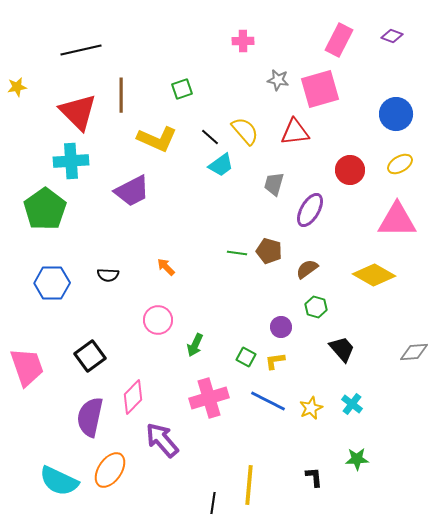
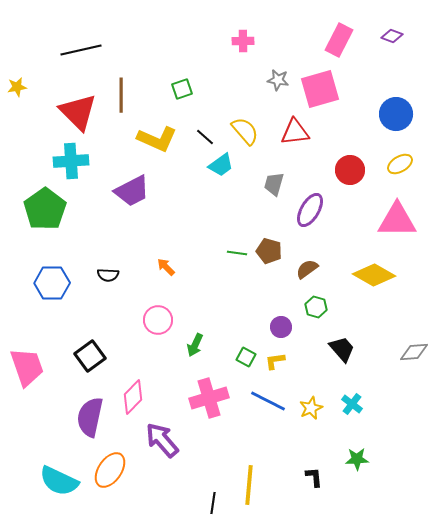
black line at (210, 137): moved 5 px left
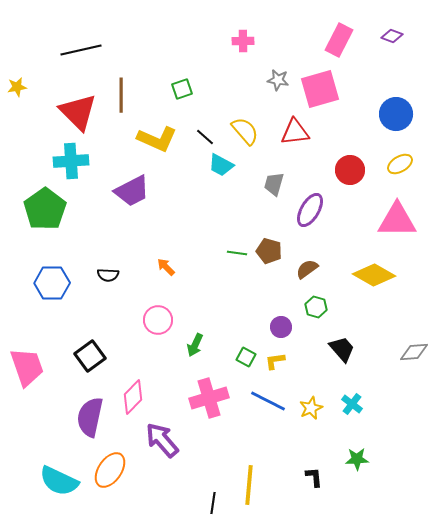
cyan trapezoid at (221, 165): rotated 64 degrees clockwise
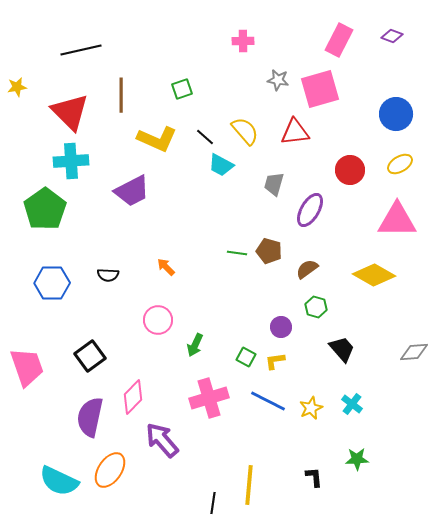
red triangle at (78, 112): moved 8 px left
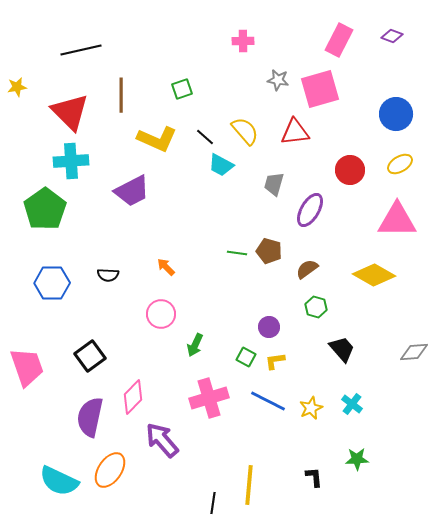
pink circle at (158, 320): moved 3 px right, 6 px up
purple circle at (281, 327): moved 12 px left
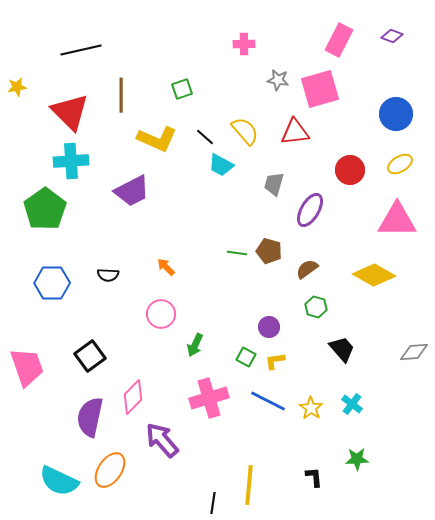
pink cross at (243, 41): moved 1 px right, 3 px down
yellow star at (311, 408): rotated 15 degrees counterclockwise
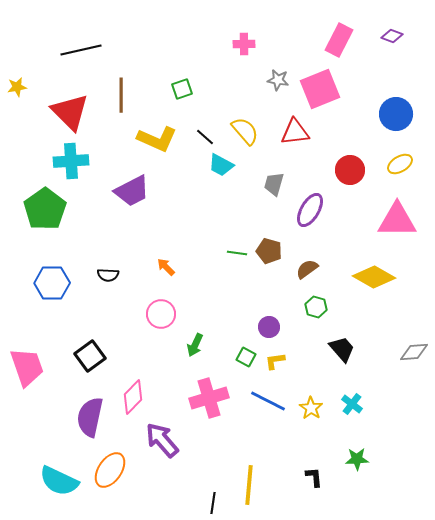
pink square at (320, 89): rotated 6 degrees counterclockwise
yellow diamond at (374, 275): moved 2 px down
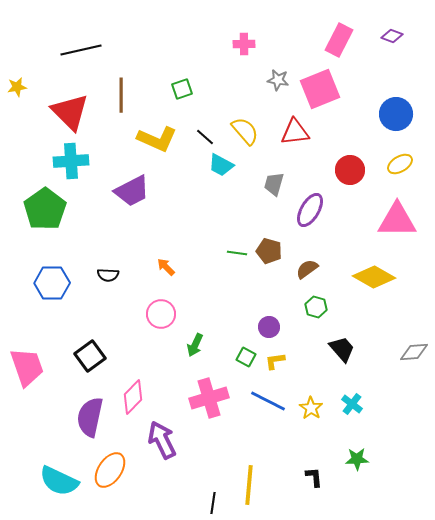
purple arrow at (162, 440): rotated 15 degrees clockwise
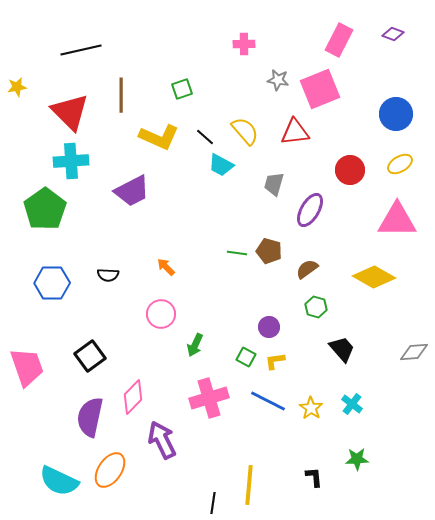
purple diamond at (392, 36): moved 1 px right, 2 px up
yellow L-shape at (157, 139): moved 2 px right, 2 px up
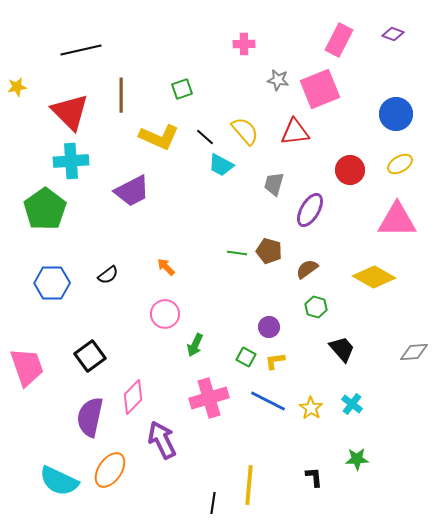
black semicircle at (108, 275): rotated 40 degrees counterclockwise
pink circle at (161, 314): moved 4 px right
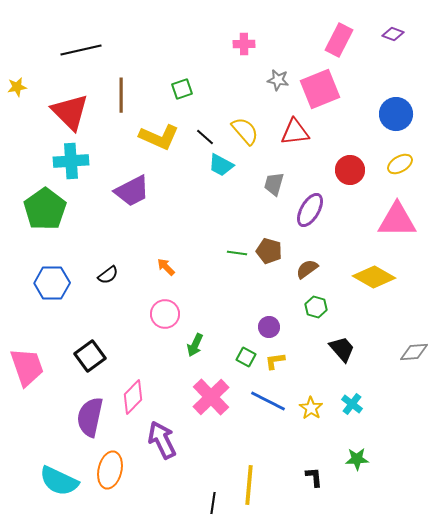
pink cross at (209, 398): moved 2 px right, 1 px up; rotated 27 degrees counterclockwise
orange ellipse at (110, 470): rotated 21 degrees counterclockwise
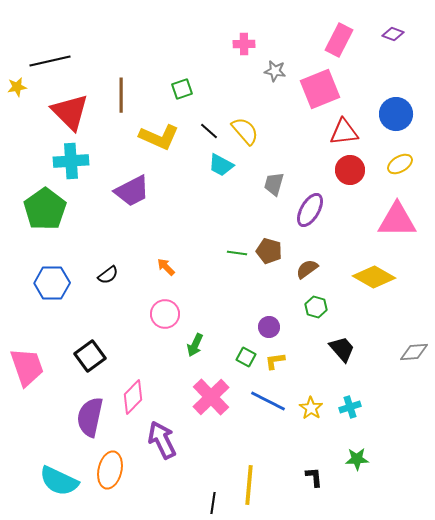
black line at (81, 50): moved 31 px left, 11 px down
gray star at (278, 80): moved 3 px left, 9 px up
red triangle at (295, 132): moved 49 px right
black line at (205, 137): moved 4 px right, 6 px up
cyan cross at (352, 404): moved 2 px left, 3 px down; rotated 35 degrees clockwise
